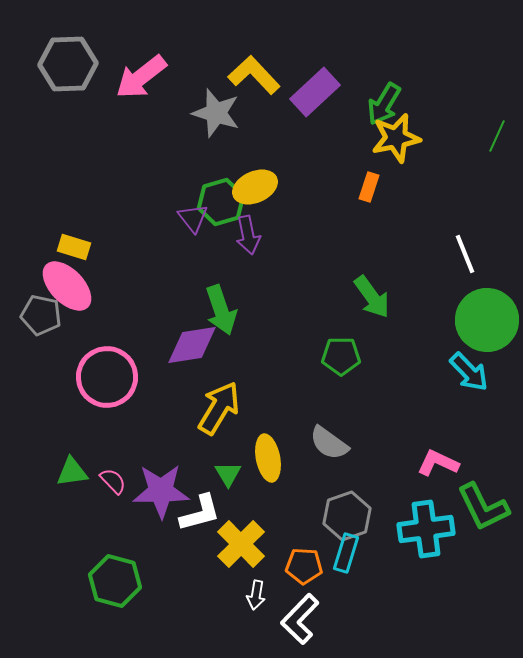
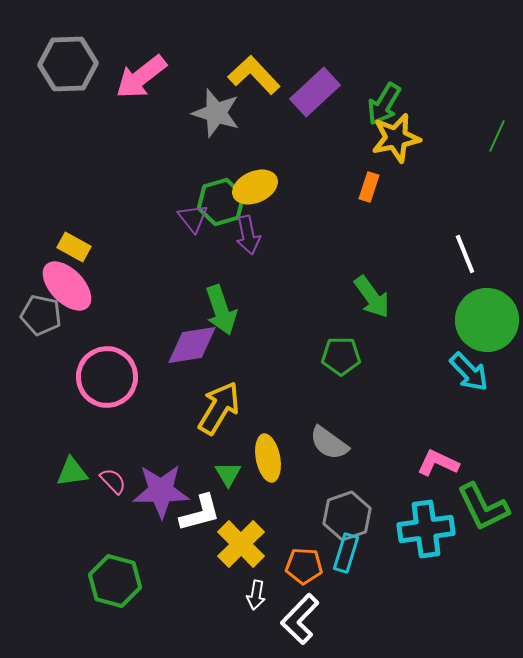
yellow rectangle at (74, 247): rotated 12 degrees clockwise
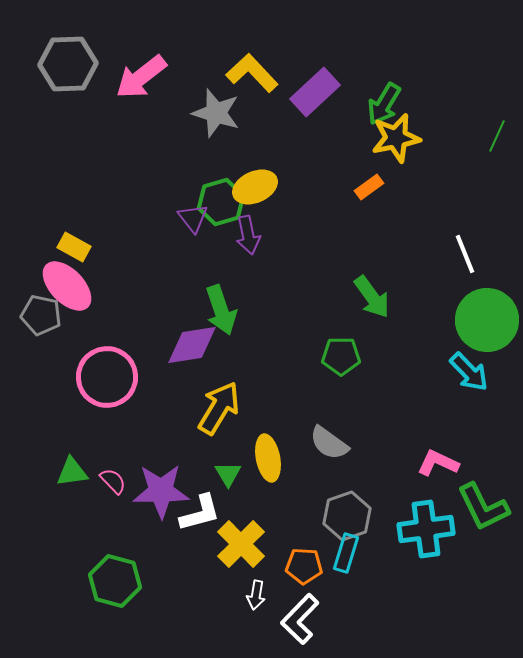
yellow L-shape at (254, 75): moved 2 px left, 2 px up
orange rectangle at (369, 187): rotated 36 degrees clockwise
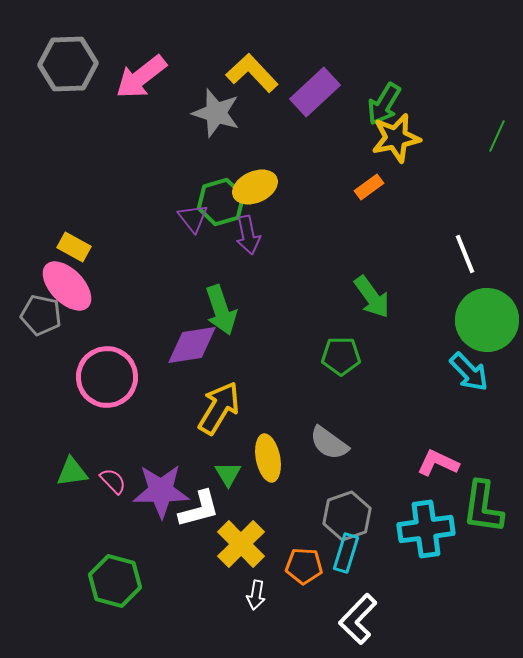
green L-shape at (483, 507): rotated 34 degrees clockwise
white L-shape at (200, 513): moved 1 px left, 4 px up
white L-shape at (300, 619): moved 58 px right
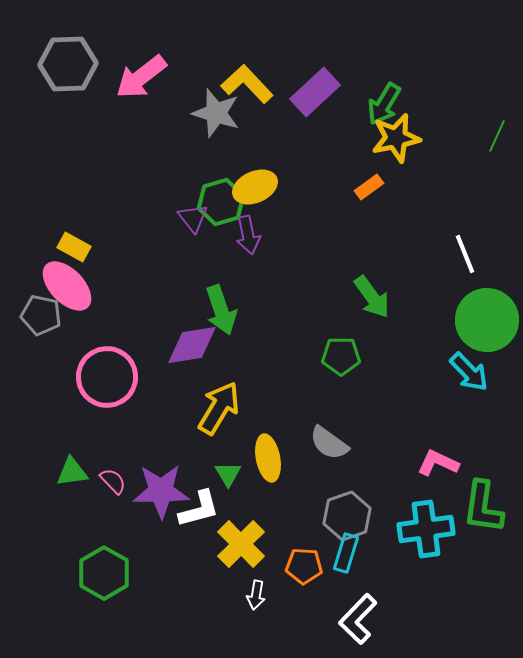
yellow L-shape at (252, 73): moved 5 px left, 11 px down
green hexagon at (115, 581): moved 11 px left, 8 px up; rotated 15 degrees clockwise
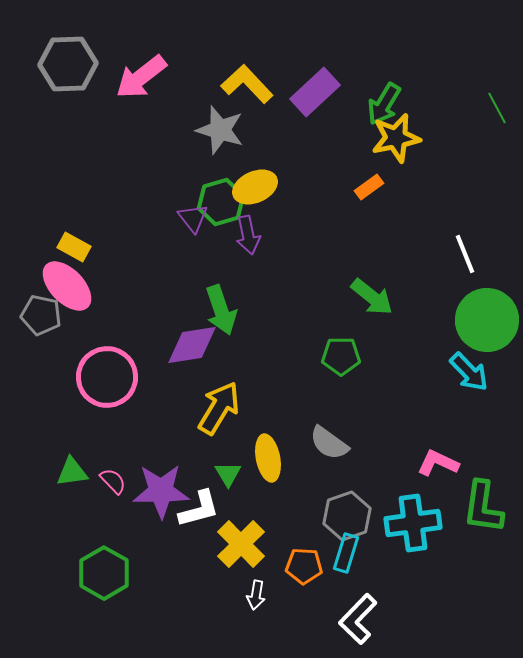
gray star at (216, 113): moved 4 px right, 17 px down
green line at (497, 136): moved 28 px up; rotated 52 degrees counterclockwise
green arrow at (372, 297): rotated 15 degrees counterclockwise
cyan cross at (426, 529): moved 13 px left, 6 px up
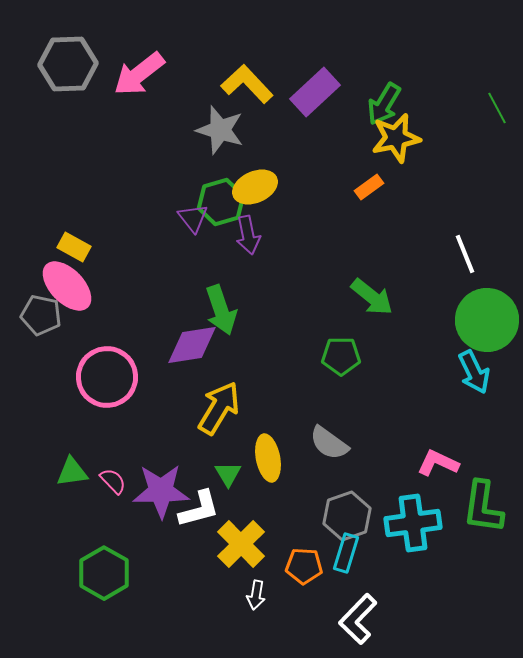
pink arrow at (141, 77): moved 2 px left, 3 px up
cyan arrow at (469, 372): moved 5 px right; rotated 18 degrees clockwise
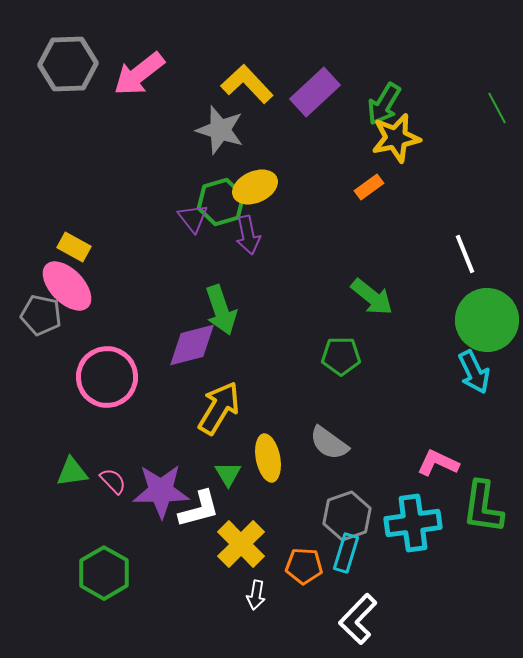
purple diamond at (192, 345): rotated 6 degrees counterclockwise
